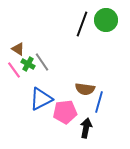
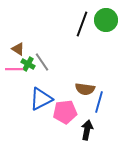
pink line: moved 1 px up; rotated 54 degrees counterclockwise
black arrow: moved 1 px right, 2 px down
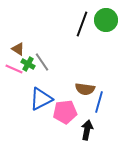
pink line: rotated 24 degrees clockwise
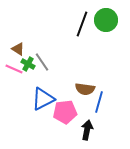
blue triangle: moved 2 px right
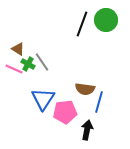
blue triangle: rotated 30 degrees counterclockwise
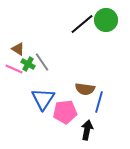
black line: rotated 30 degrees clockwise
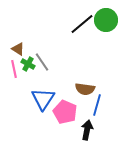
pink line: rotated 54 degrees clockwise
blue line: moved 2 px left, 3 px down
pink pentagon: rotated 30 degrees clockwise
